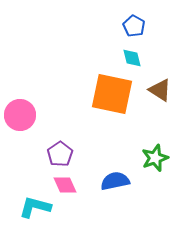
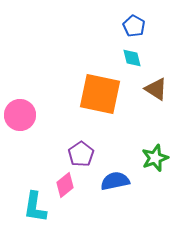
brown triangle: moved 4 px left, 1 px up
orange square: moved 12 px left
purple pentagon: moved 21 px right
pink diamond: rotated 75 degrees clockwise
cyan L-shape: rotated 96 degrees counterclockwise
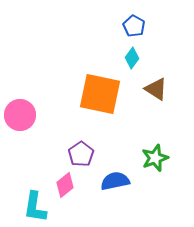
cyan diamond: rotated 50 degrees clockwise
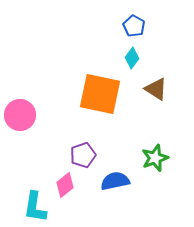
purple pentagon: moved 2 px right, 1 px down; rotated 15 degrees clockwise
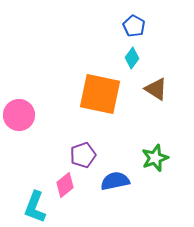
pink circle: moved 1 px left
cyan L-shape: rotated 12 degrees clockwise
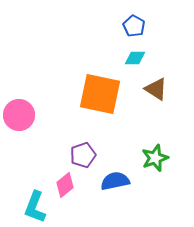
cyan diamond: moved 3 px right; rotated 55 degrees clockwise
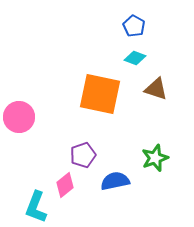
cyan diamond: rotated 20 degrees clockwise
brown triangle: rotated 15 degrees counterclockwise
pink circle: moved 2 px down
cyan L-shape: moved 1 px right
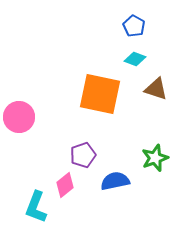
cyan diamond: moved 1 px down
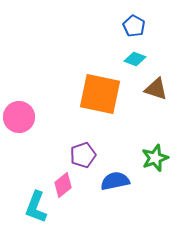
pink diamond: moved 2 px left
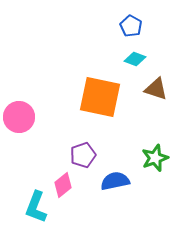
blue pentagon: moved 3 px left
orange square: moved 3 px down
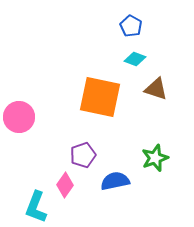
pink diamond: moved 2 px right; rotated 15 degrees counterclockwise
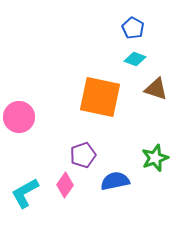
blue pentagon: moved 2 px right, 2 px down
cyan L-shape: moved 11 px left, 14 px up; rotated 40 degrees clockwise
